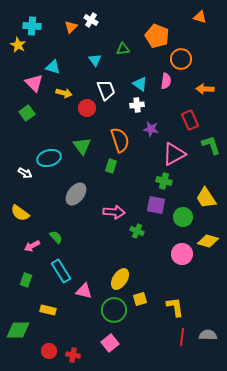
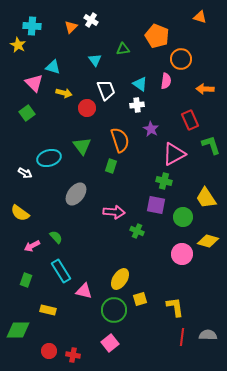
purple star at (151, 129): rotated 21 degrees clockwise
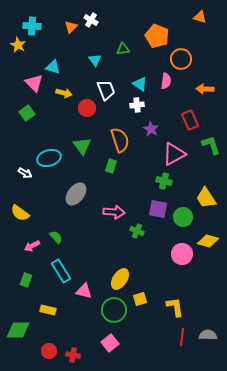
purple square at (156, 205): moved 2 px right, 4 px down
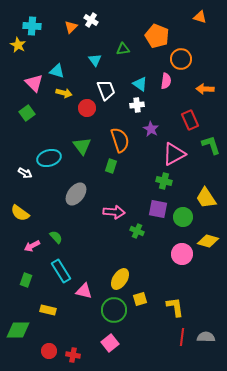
cyan triangle at (53, 67): moved 4 px right, 4 px down
gray semicircle at (208, 335): moved 2 px left, 2 px down
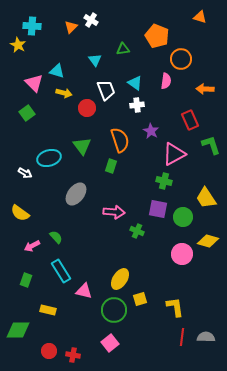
cyan triangle at (140, 84): moved 5 px left, 1 px up
purple star at (151, 129): moved 2 px down
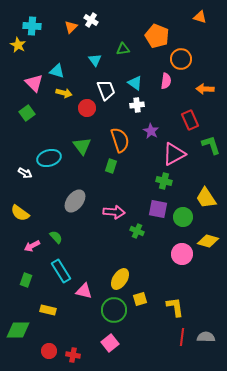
gray ellipse at (76, 194): moved 1 px left, 7 px down
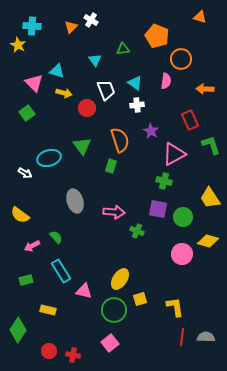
yellow trapezoid at (206, 198): moved 4 px right
gray ellipse at (75, 201): rotated 55 degrees counterclockwise
yellow semicircle at (20, 213): moved 2 px down
green rectangle at (26, 280): rotated 56 degrees clockwise
green diamond at (18, 330): rotated 55 degrees counterclockwise
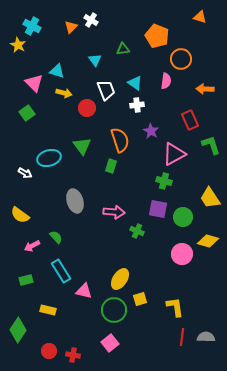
cyan cross at (32, 26): rotated 24 degrees clockwise
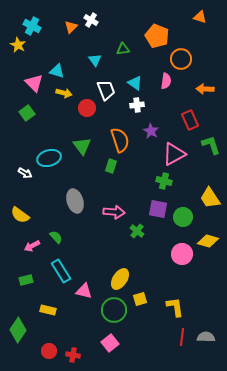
green cross at (137, 231): rotated 16 degrees clockwise
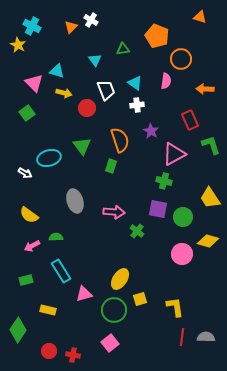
yellow semicircle at (20, 215): moved 9 px right
green semicircle at (56, 237): rotated 48 degrees counterclockwise
pink triangle at (84, 291): moved 3 px down; rotated 30 degrees counterclockwise
